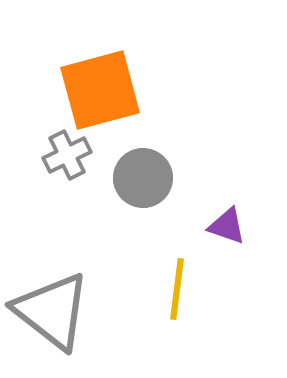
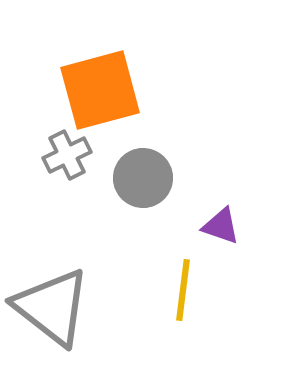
purple triangle: moved 6 px left
yellow line: moved 6 px right, 1 px down
gray triangle: moved 4 px up
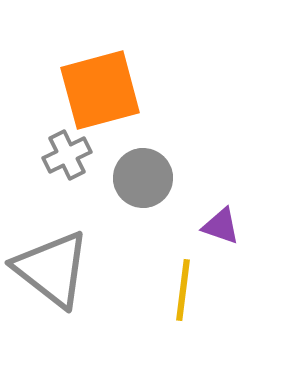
gray triangle: moved 38 px up
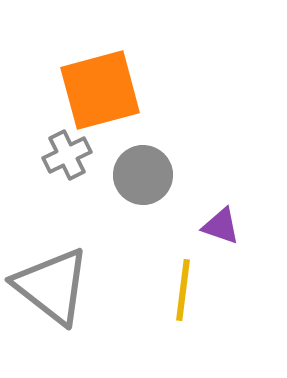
gray circle: moved 3 px up
gray triangle: moved 17 px down
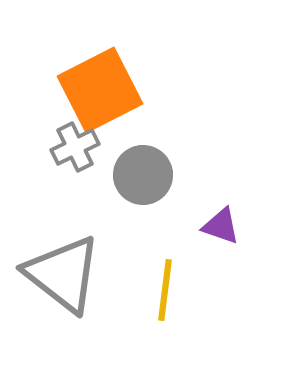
orange square: rotated 12 degrees counterclockwise
gray cross: moved 8 px right, 8 px up
gray triangle: moved 11 px right, 12 px up
yellow line: moved 18 px left
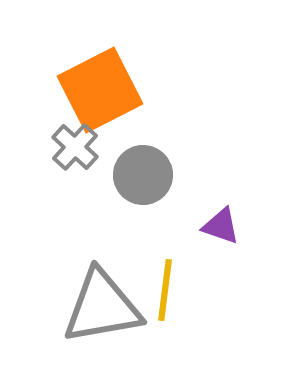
gray cross: rotated 21 degrees counterclockwise
gray triangle: moved 39 px right, 33 px down; rotated 48 degrees counterclockwise
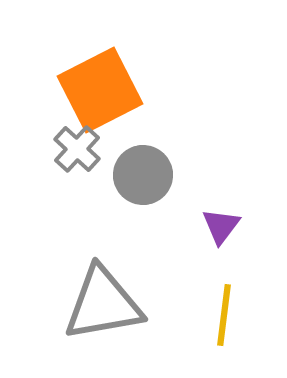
gray cross: moved 2 px right, 2 px down
purple triangle: rotated 48 degrees clockwise
yellow line: moved 59 px right, 25 px down
gray triangle: moved 1 px right, 3 px up
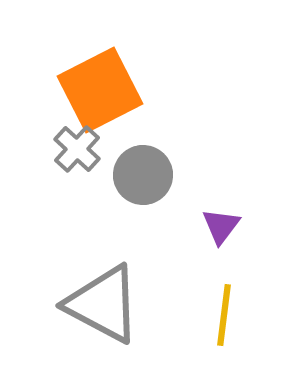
gray triangle: rotated 38 degrees clockwise
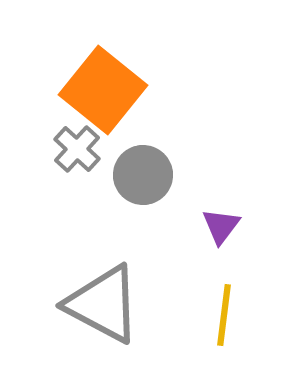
orange square: moved 3 px right; rotated 24 degrees counterclockwise
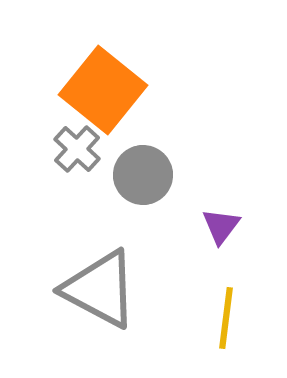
gray triangle: moved 3 px left, 15 px up
yellow line: moved 2 px right, 3 px down
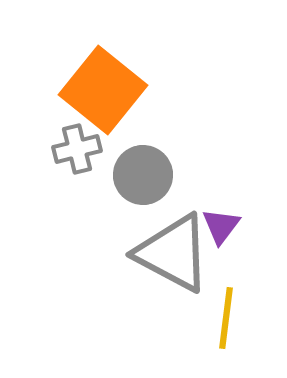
gray cross: rotated 33 degrees clockwise
gray triangle: moved 73 px right, 36 px up
